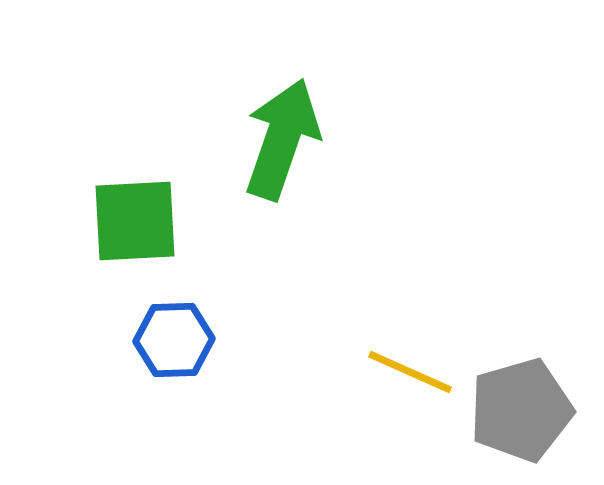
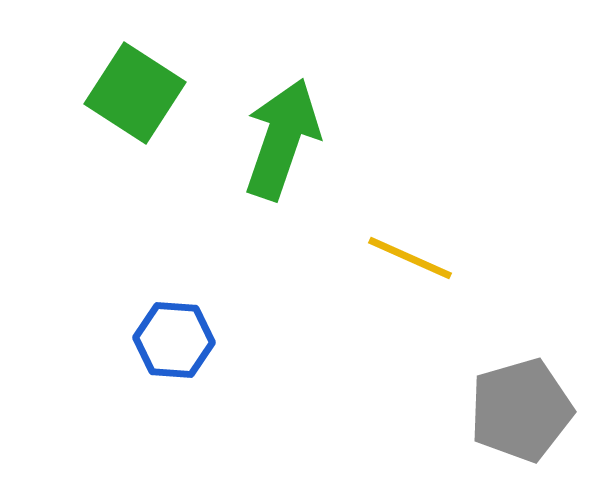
green square: moved 128 px up; rotated 36 degrees clockwise
blue hexagon: rotated 6 degrees clockwise
yellow line: moved 114 px up
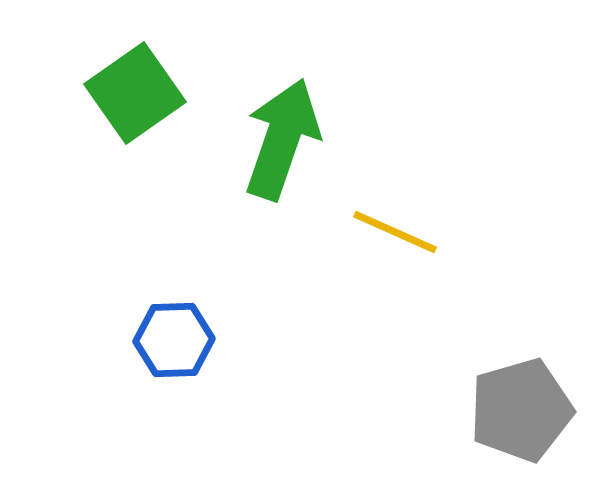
green square: rotated 22 degrees clockwise
yellow line: moved 15 px left, 26 px up
blue hexagon: rotated 6 degrees counterclockwise
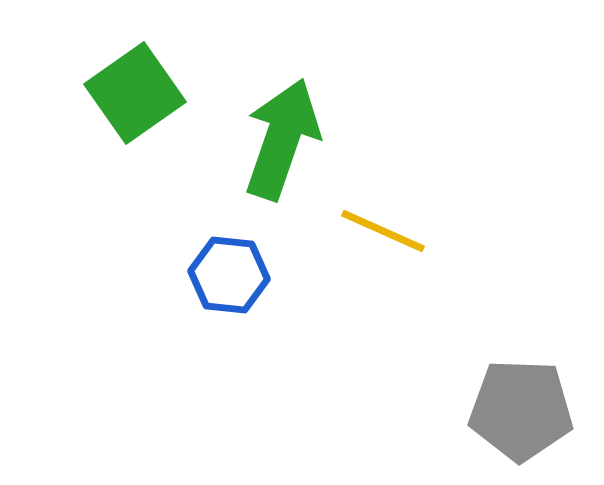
yellow line: moved 12 px left, 1 px up
blue hexagon: moved 55 px right, 65 px up; rotated 8 degrees clockwise
gray pentagon: rotated 18 degrees clockwise
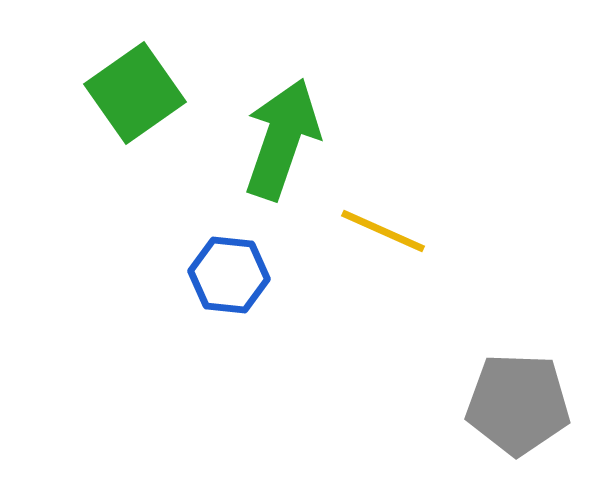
gray pentagon: moved 3 px left, 6 px up
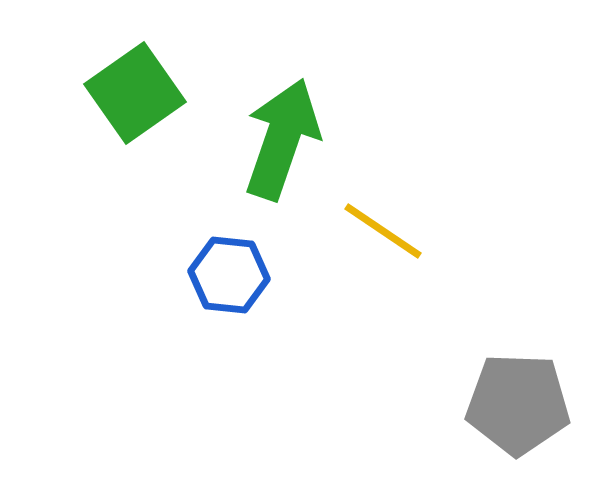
yellow line: rotated 10 degrees clockwise
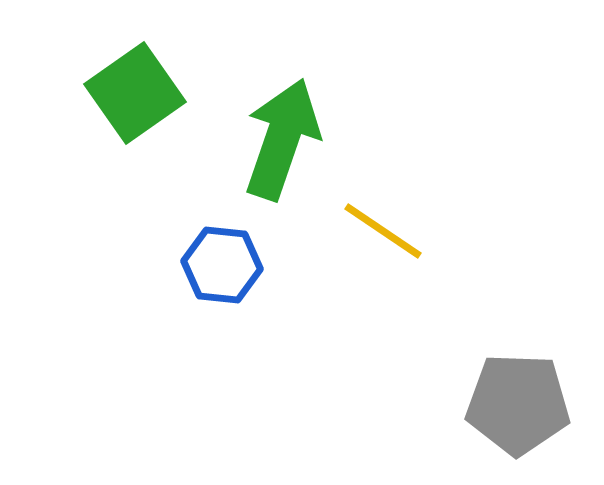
blue hexagon: moved 7 px left, 10 px up
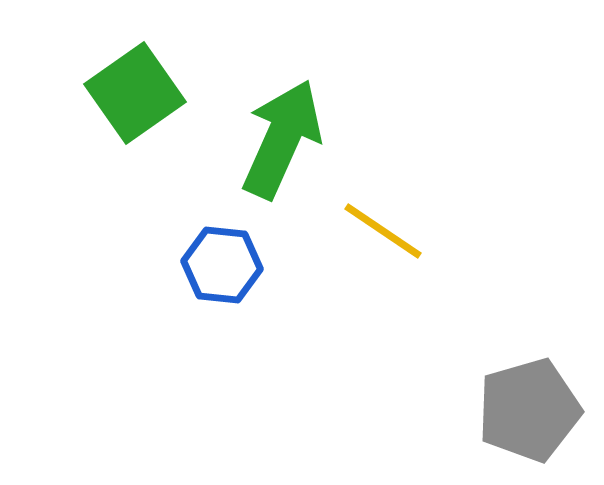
green arrow: rotated 5 degrees clockwise
gray pentagon: moved 11 px right, 6 px down; rotated 18 degrees counterclockwise
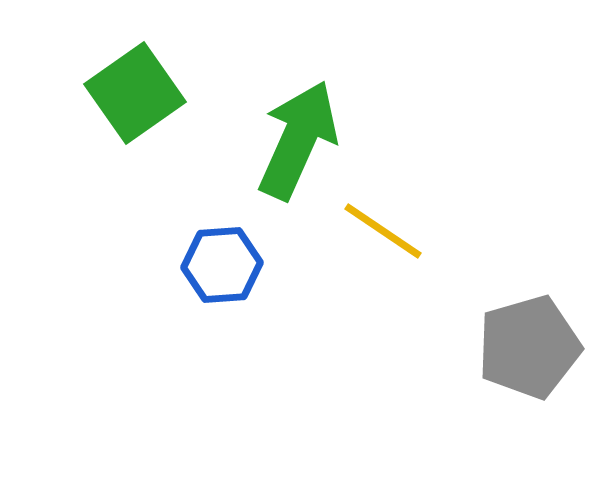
green arrow: moved 16 px right, 1 px down
blue hexagon: rotated 10 degrees counterclockwise
gray pentagon: moved 63 px up
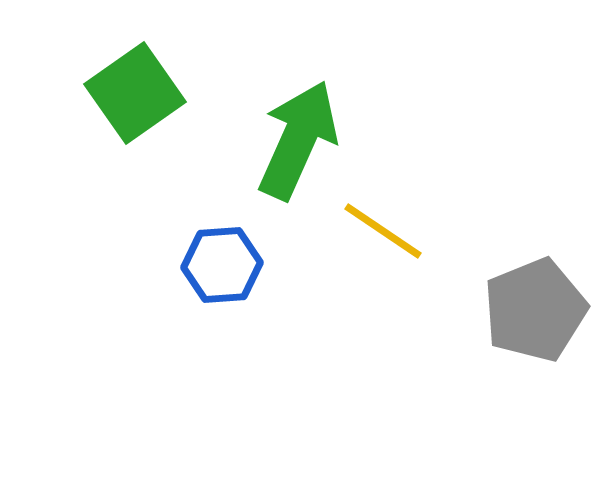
gray pentagon: moved 6 px right, 37 px up; rotated 6 degrees counterclockwise
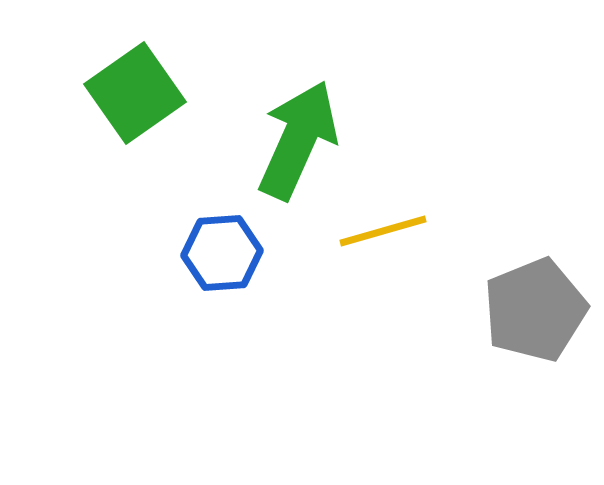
yellow line: rotated 50 degrees counterclockwise
blue hexagon: moved 12 px up
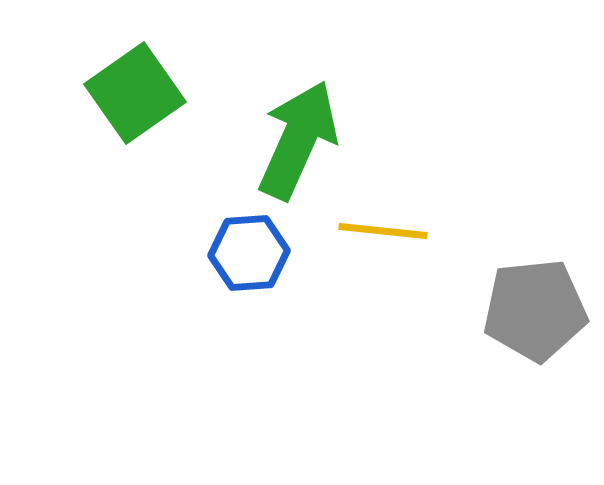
yellow line: rotated 22 degrees clockwise
blue hexagon: moved 27 px right
gray pentagon: rotated 16 degrees clockwise
